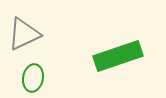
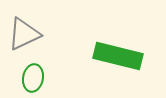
green rectangle: rotated 33 degrees clockwise
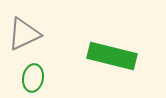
green rectangle: moved 6 px left
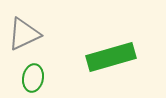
green rectangle: moved 1 px left, 1 px down; rotated 30 degrees counterclockwise
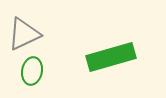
green ellipse: moved 1 px left, 7 px up
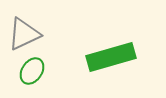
green ellipse: rotated 24 degrees clockwise
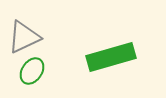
gray triangle: moved 3 px down
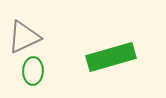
green ellipse: moved 1 px right; rotated 32 degrees counterclockwise
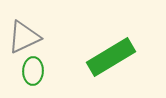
green rectangle: rotated 15 degrees counterclockwise
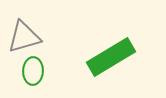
gray triangle: rotated 9 degrees clockwise
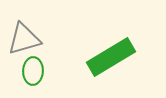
gray triangle: moved 2 px down
